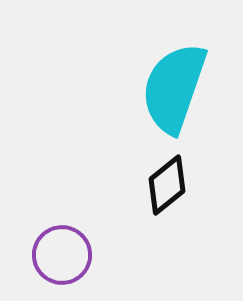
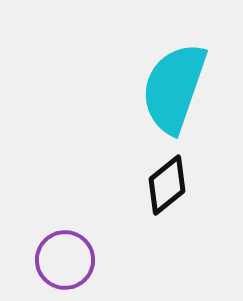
purple circle: moved 3 px right, 5 px down
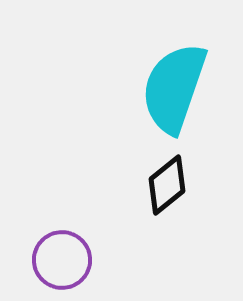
purple circle: moved 3 px left
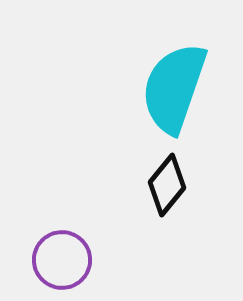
black diamond: rotated 12 degrees counterclockwise
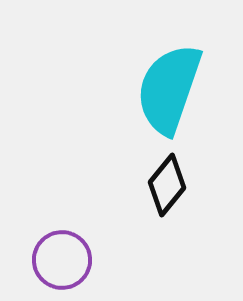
cyan semicircle: moved 5 px left, 1 px down
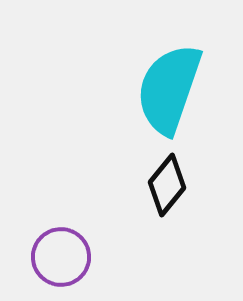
purple circle: moved 1 px left, 3 px up
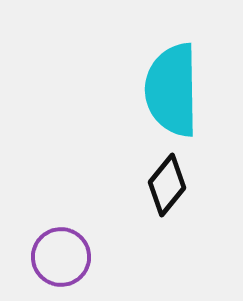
cyan semicircle: moved 3 px right, 1 px down; rotated 20 degrees counterclockwise
